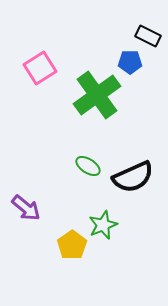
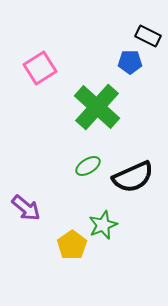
green cross: moved 12 px down; rotated 12 degrees counterclockwise
green ellipse: rotated 65 degrees counterclockwise
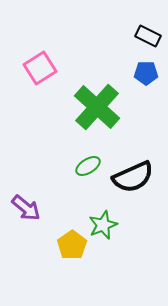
blue pentagon: moved 16 px right, 11 px down
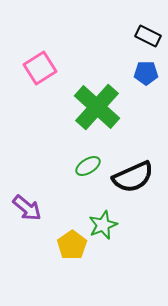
purple arrow: moved 1 px right
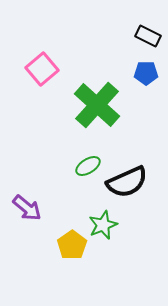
pink square: moved 2 px right, 1 px down; rotated 8 degrees counterclockwise
green cross: moved 2 px up
black semicircle: moved 6 px left, 5 px down
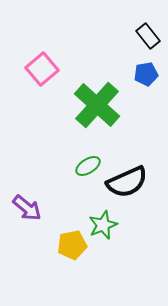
black rectangle: rotated 25 degrees clockwise
blue pentagon: moved 1 px down; rotated 10 degrees counterclockwise
yellow pentagon: rotated 24 degrees clockwise
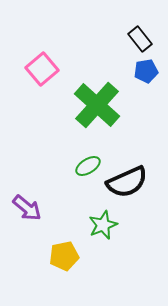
black rectangle: moved 8 px left, 3 px down
blue pentagon: moved 3 px up
yellow pentagon: moved 8 px left, 11 px down
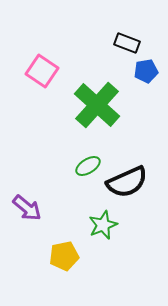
black rectangle: moved 13 px left, 4 px down; rotated 30 degrees counterclockwise
pink square: moved 2 px down; rotated 16 degrees counterclockwise
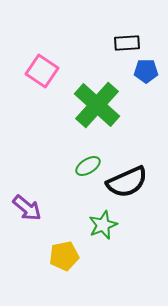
black rectangle: rotated 25 degrees counterclockwise
blue pentagon: rotated 10 degrees clockwise
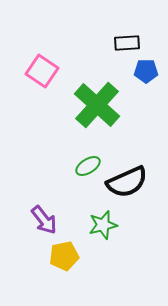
purple arrow: moved 17 px right, 12 px down; rotated 12 degrees clockwise
green star: rotated 8 degrees clockwise
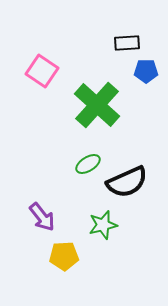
green ellipse: moved 2 px up
purple arrow: moved 2 px left, 3 px up
yellow pentagon: rotated 8 degrees clockwise
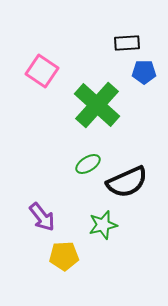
blue pentagon: moved 2 px left, 1 px down
